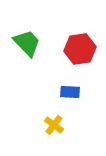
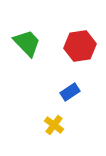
red hexagon: moved 3 px up
blue rectangle: rotated 36 degrees counterclockwise
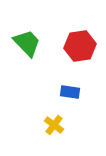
blue rectangle: rotated 42 degrees clockwise
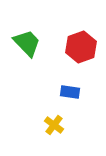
red hexagon: moved 1 px right, 1 px down; rotated 12 degrees counterclockwise
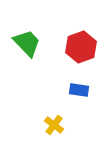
blue rectangle: moved 9 px right, 2 px up
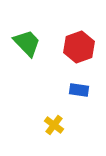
red hexagon: moved 2 px left
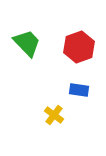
yellow cross: moved 10 px up
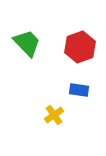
red hexagon: moved 1 px right
yellow cross: rotated 18 degrees clockwise
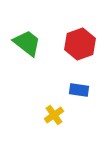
green trapezoid: rotated 8 degrees counterclockwise
red hexagon: moved 3 px up
